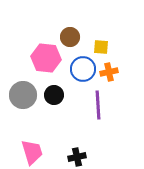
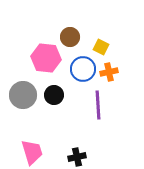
yellow square: rotated 21 degrees clockwise
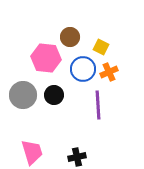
orange cross: rotated 12 degrees counterclockwise
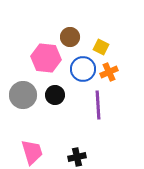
black circle: moved 1 px right
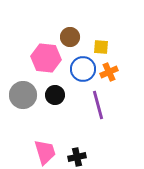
yellow square: rotated 21 degrees counterclockwise
purple line: rotated 12 degrees counterclockwise
pink trapezoid: moved 13 px right
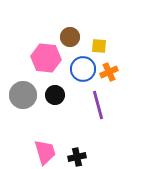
yellow square: moved 2 px left, 1 px up
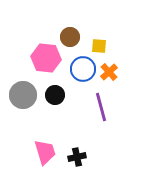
orange cross: rotated 18 degrees counterclockwise
purple line: moved 3 px right, 2 px down
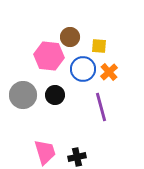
pink hexagon: moved 3 px right, 2 px up
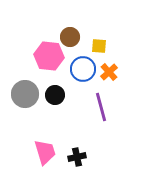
gray circle: moved 2 px right, 1 px up
